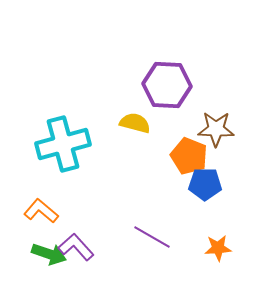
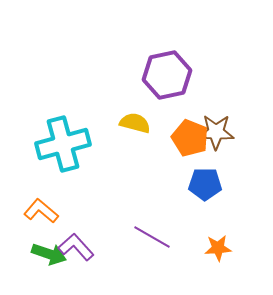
purple hexagon: moved 10 px up; rotated 15 degrees counterclockwise
brown star: moved 3 px down
orange pentagon: moved 1 px right, 18 px up
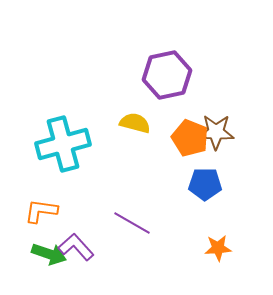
orange L-shape: rotated 32 degrees counterclockwise
purple line: moved 20 px left, 14 px up
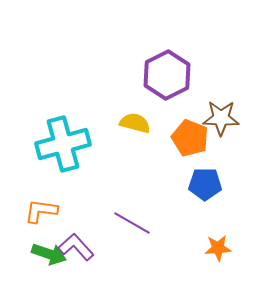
purple hexagon: rotated 15 degrees counterclockwise
brown star: moved 5 px right, 14 px up
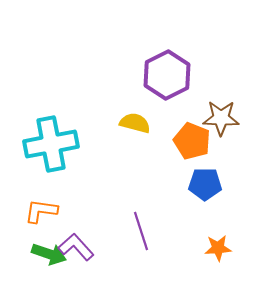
orange pentagon: moved 2 px right, 3 px down
cyan cross: moved 12 px left; rotated 4 degrees clockwise
purple line: moved 9 px right, 8 px down; rotated 42 degrees clockwise
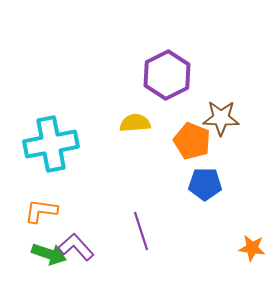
yellow semicircle: rotated 20 degrees counterclockwise
orange star: moved 34 px right; rotated 12 degrees clockwise
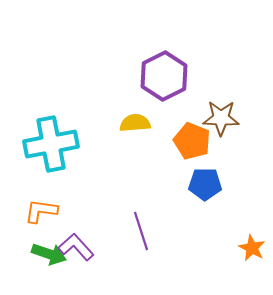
purple hexagon: moved 3 px left, 1 px down
orange star: rotated 20 degrees clockwise
